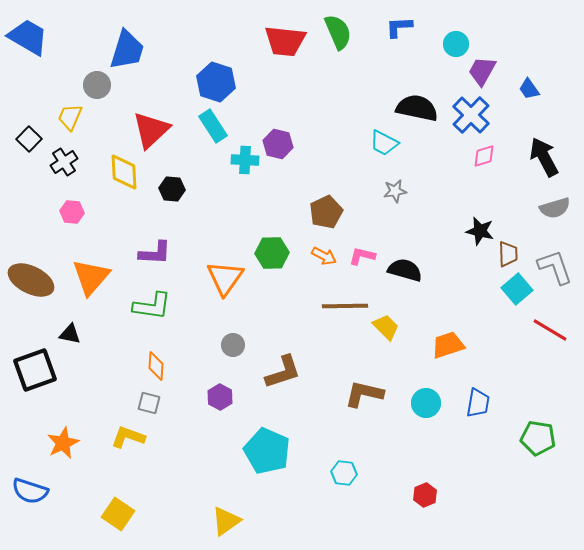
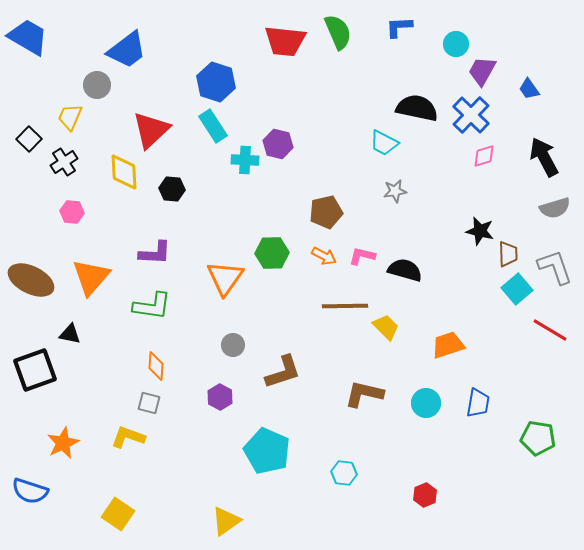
blue trapezoid at (127, 50): rotated 36 degrees clockwise
brown pentagon at (326, 212): rotated 12 degrees clockwise
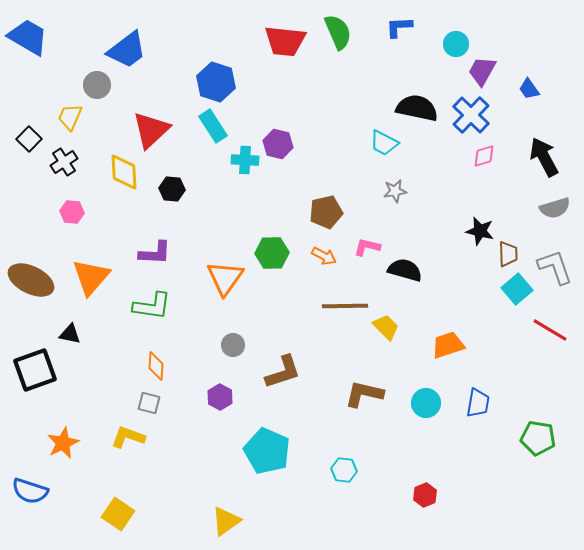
pink L-shape at (362, 256): moved 5 px right, 9 px up
cyan hexagon at (344, 473): moved 3 px up
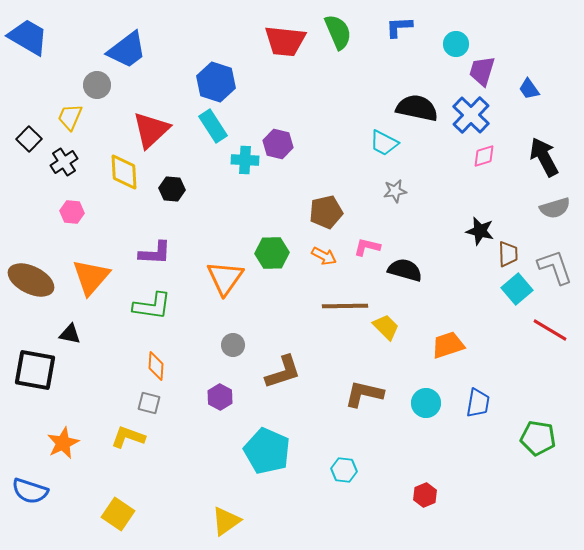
purple trapezoid at (482, 71): rotated 12 degrees counterclockwise
black square at (35, 370): rotated 30 degrees clockwise
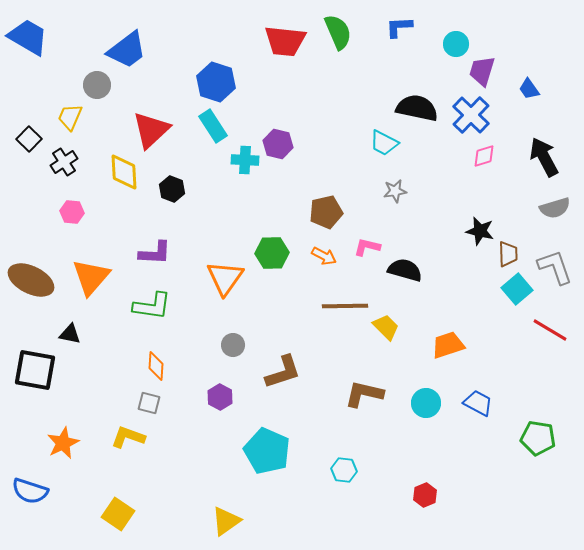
black hexagon at (172, 189): rotated 15 degrees clockwise
blue trapezoid at (478, 403): rotated 72 degrees counterclockwise
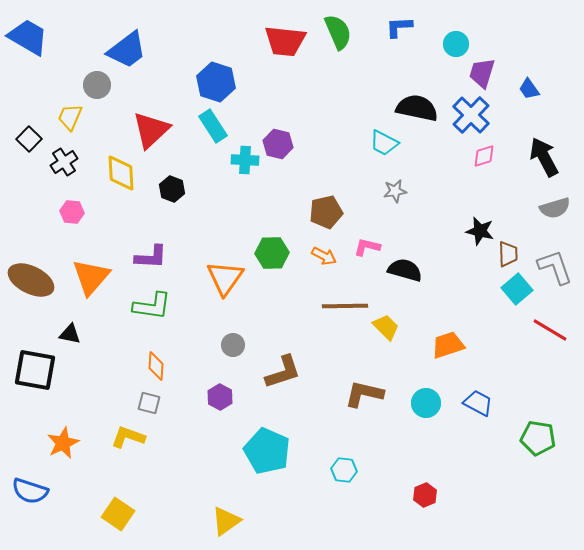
purple trapezoid at (482, 71): moved 2 px down
yellow diamond at (124, 172): moved 3 px left, 1 px down
purple L-shape at (155, 253): moved 4 px left, 4 px down
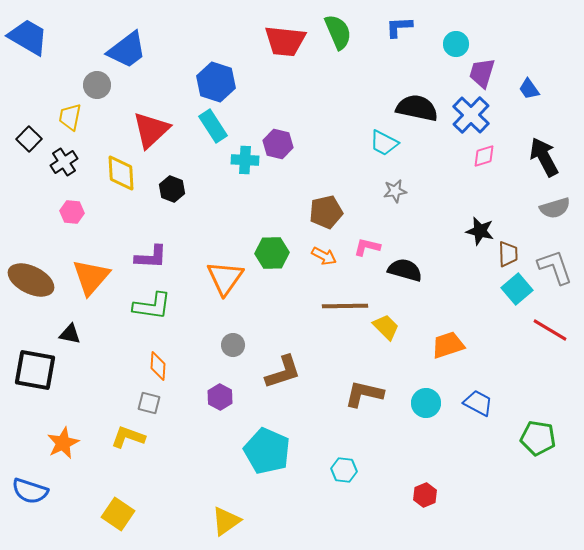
yellow trapezoid at (70, 117): rotated 12 degrees counterclockwise
orange diamond at (156, 366): moved 2 px right
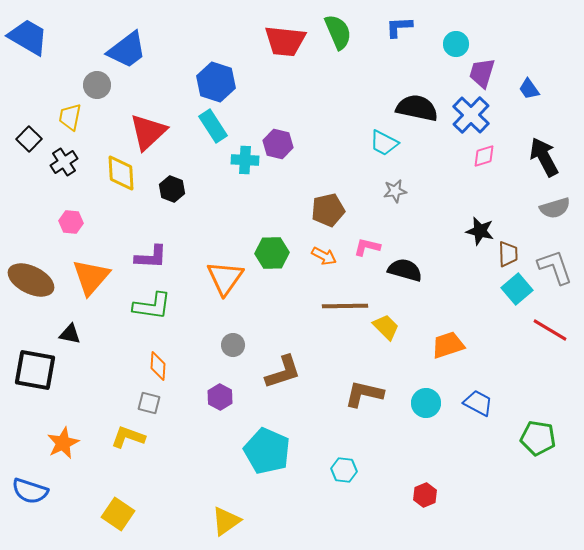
red triangle at (151, 130): moved 3 px left, 2 px down
pink hexagon at (72, 212): moved 1 px left, 10 px down
brown pentagon at (326, 212): moved 2 px right, 2 px up
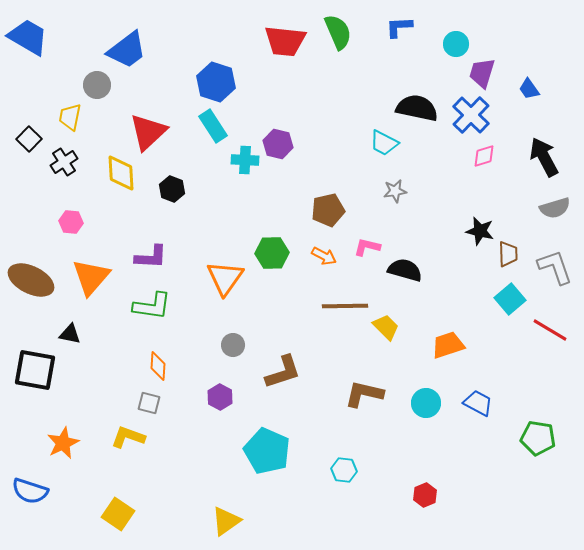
cyan square at (517, 289): moved 7 px left, 10 px down
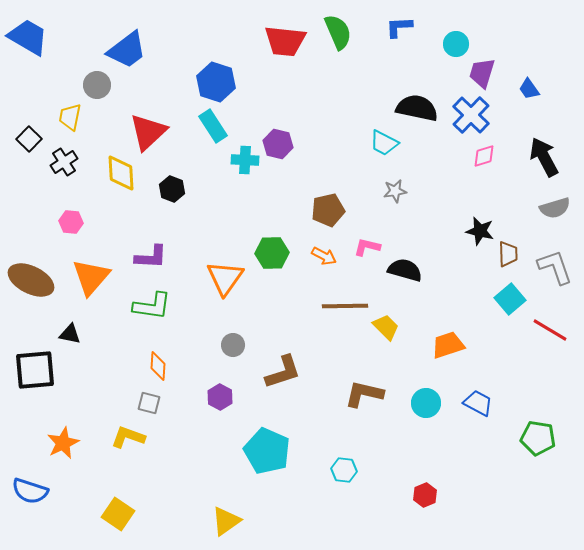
black square at (35, 370): rotated 15 degrees counterclockwise
